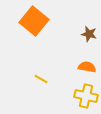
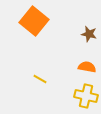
yellow line: moved 1 px left
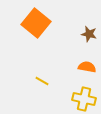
orange square: moved 2 px right, 2 px down
yellow line: moved 2 px right, 2 px down
yellow cross: moved 2 px left, 3 px down
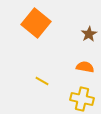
brown star: rotated 28 degrees clockwise
orange semicircle: moved 2 px left
yellow cross: moved 2 px left
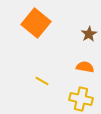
yellow cross: moved 1 px left
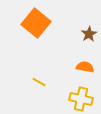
yellow line: moved 3 px left, 1 px down
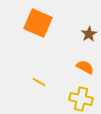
orange square: moved 2 px right; rotated 16 degrees counterclockwise
orange semicircle: rotated 18 degrees clockwise
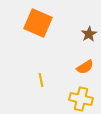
orange semicircle: rotated 120 degrees clockwise
yellow line: moved 2 px right, 2 px up; rotated 48 degrees clockwise
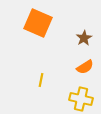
brown star: moved 5 px left, 4 px down
yellow line: rotated 24 degrees clockwise
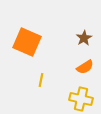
orange square: moved 11 px left, 19 px down
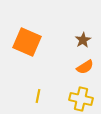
brown star: moved 1 px left, 2 px down
yellow line: moved 3 px left, 16 px down
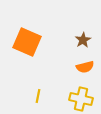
orange semicircle: rotated 18 degrees clockwise
